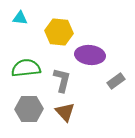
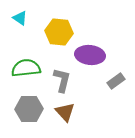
cyan triangle: rotated 28 degrees clockwise
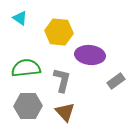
gray hexagon: moved 1 px left, 3 px up
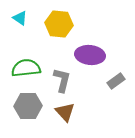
yellow hexagon: moved 8 px up
